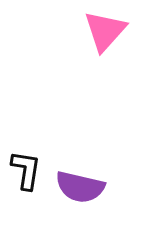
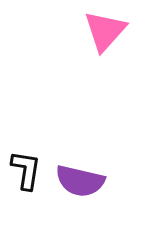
purple semicircle: moved 6 px up
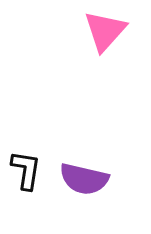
purple semicircle: moved 4 px right, 2 px up
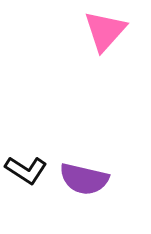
black L-shape: rotated 114 degrees clockwise
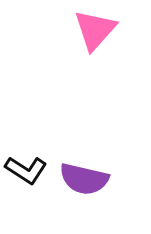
pink triangle: moved 10 px left, 1 px up
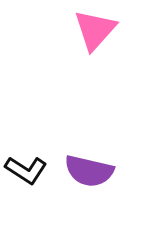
purple semicircle: moved 5 px right, 8 px up
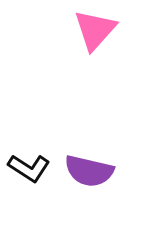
black L-shape: moved 3 px right, 2 px up
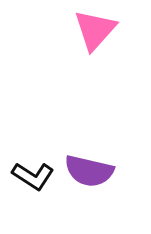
black L-shape: moved 4 px right, 8 px down
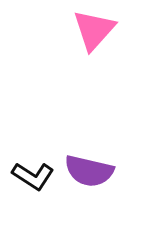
pink triangle: moved 1 px left
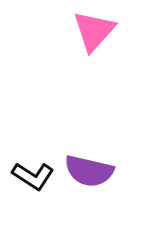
pink triangle: moved 1 px down
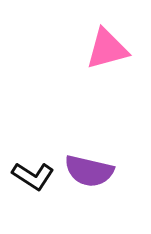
pink triangle: moved 13 px right, 18 px down; rotated 33 degrees clockwise
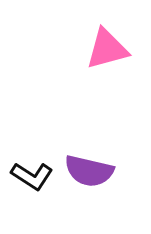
black L-shape: moved 1 px left
